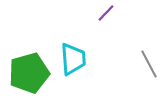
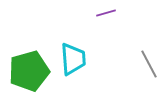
purple line: rotated 30 degrees clockwise
green pentagon: moved 2 px up
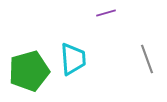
gray line: moved 2 px left, 5 px up; rotated 8 degrees clockwise
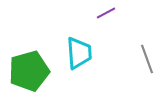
purple line: rotated 12 degrees counterclockwise
cyan trapezoid: moved 6 px right, 6 px up
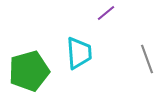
purple line: rotated 12 degrees counterclockwise
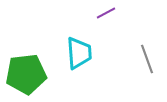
purple line: rotated 12 degrees clockwise
green pentagon: moved 3 px left, 3 px down; rotated 9 degrees clockwise
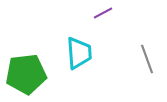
purple line: moved 3 px left
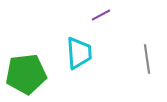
purple line: moved 2 px left, 2 px down
gray line: rotated 12 degrees clockwise
